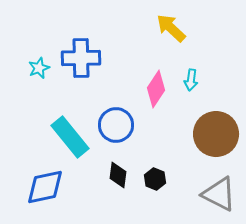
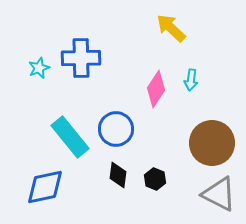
blue circle: moved 4 px down
brown circle: moved 4 px left, 9 px down
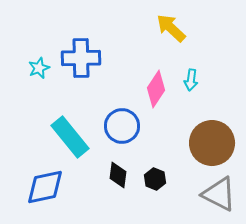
blue circle: moved 6 px right, 3 px up
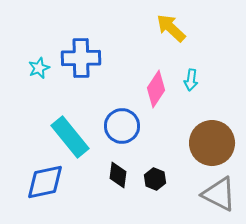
blue diamond: moved 5 px up
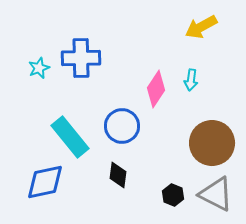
yellow arrow: moved 30 px right, 1 px up; rotated 72 degrees counterclockwise
black hexagon: moved 18 px right, 16 px down
gray triangle: moved 3 px left
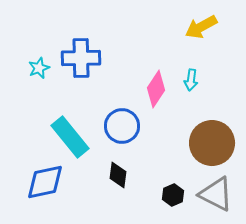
black hexagon: rotated 15 degrees clockwise
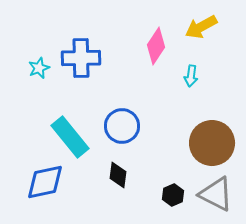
cyan arrow: moved 4 px up
pink diamond: moved 43 px up
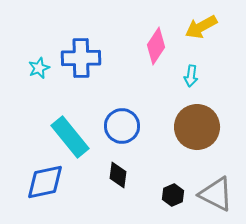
brown circle: moved 15 px left, 16 px up
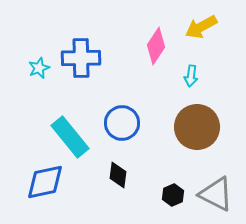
blue circle: moved 3 px up
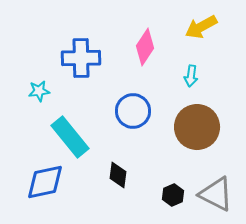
pink diamond: moved 11 px left, 1 px down
cyan star: moved 23 px down; rotated 15 degrees clockwise
blue circle: moved 11 px right, 12 px up
